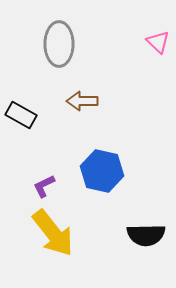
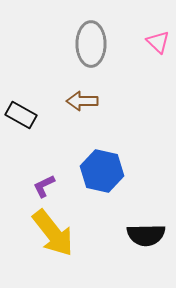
gray ellipse: moved 32 px right
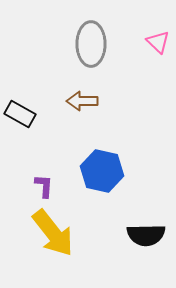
black rectangle: moved 1 px left, 1 px up
purple L-shape: rotated 120 degrees clockwise
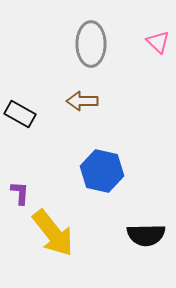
purple L-shape: moved 24 px left, 7 px down
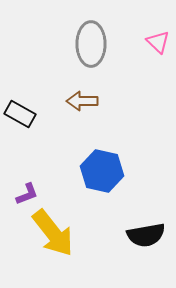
purple L-shape: moved 7 px right, 1 px down; rotated 65 degrees clockwise
black semicircle: rotated 9 degrees counterclockwise
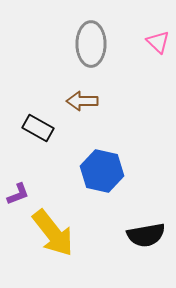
black rectangle: moved 18 px right, 14 px down
purple L-shape: moved 9 px left
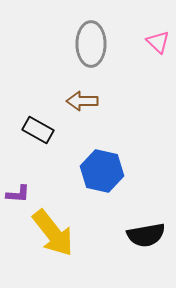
black rectangle: moved 2 px down
purple L-shape: rotated 25 degrees clockwise
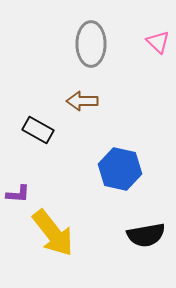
blue hexagon: moved 18 px right, 2 px up
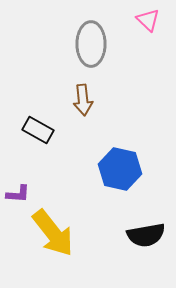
pink triangle: moved 10 px left, 22 px up
brown arrow: moved 1 px right, 1 px up; rotated 96 degrees counterclockwise
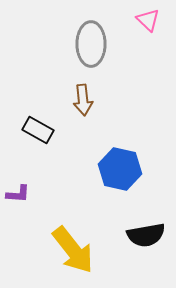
yellow arrow: moved 20 px right, 17 px down
